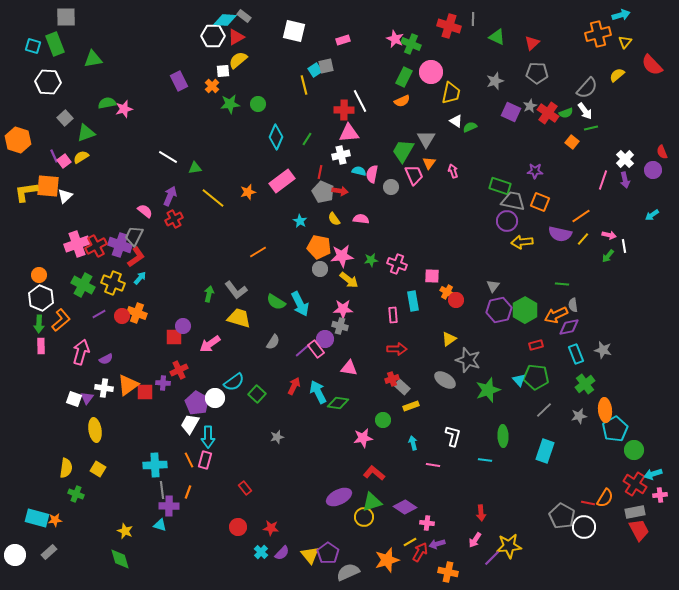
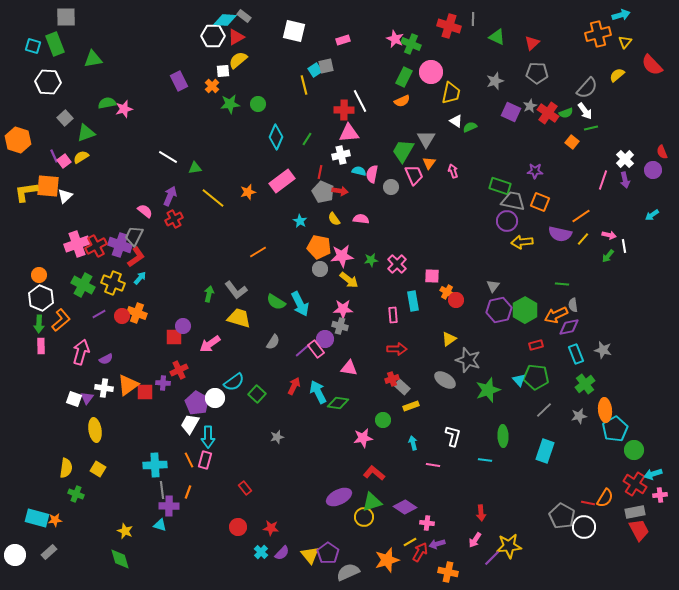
pink cross at (397, 264): rotated 24 degrees clockwise
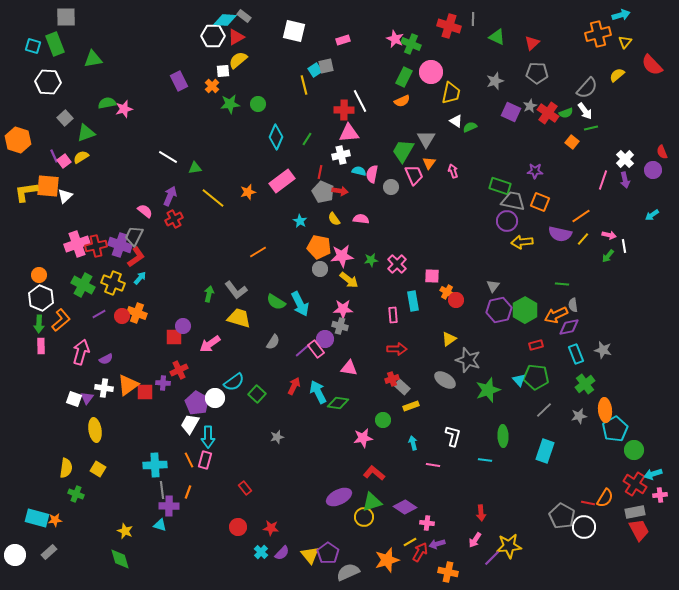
red cross at (96, 246): rotated 15 degrees clockwise
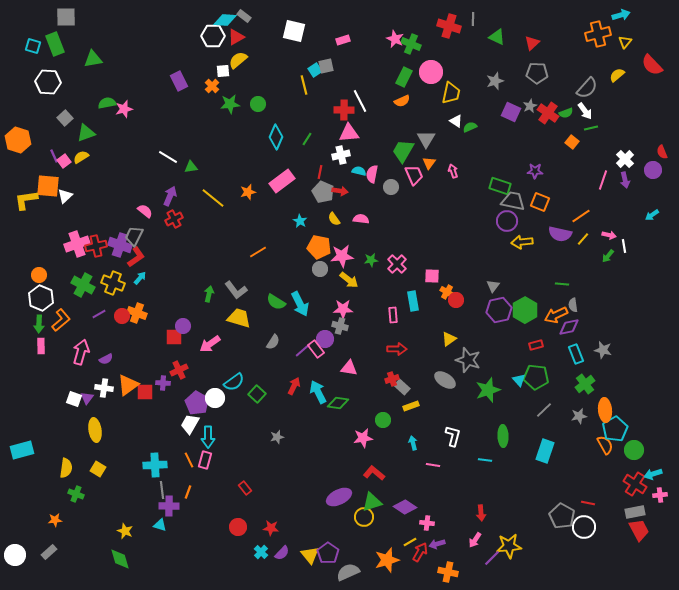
green triangle at (195, 168): moved 4 px left, 1 px up
yellow L-shape at (26, 192): moved 8 px down
orange semicircle at (605, 498): moved 53 px up; rotated 60 degrees counterclockwise
cyan rectangle at (37, 518): moved 15 px left, 68 px up; rotated 30 degrees counterclockwise
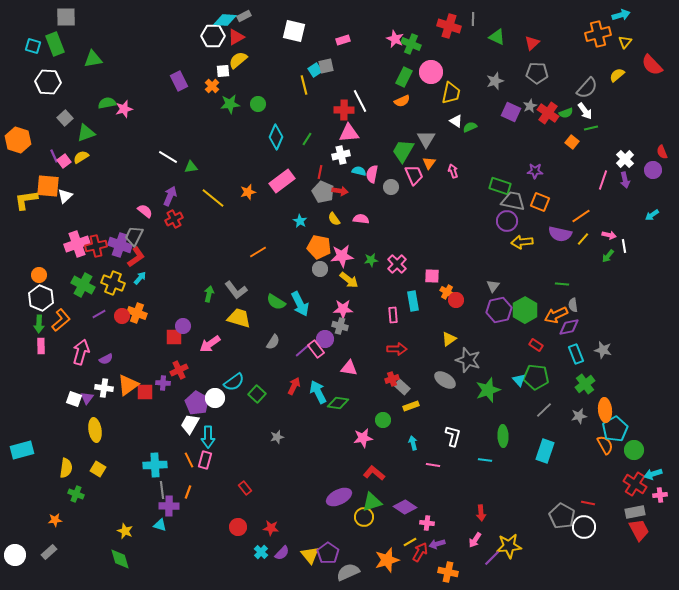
gray rectangle at (244, 16): rotated 64 degrees counterclockwise
red rectangle at (536, 345): rotated 48 degrees clockwise
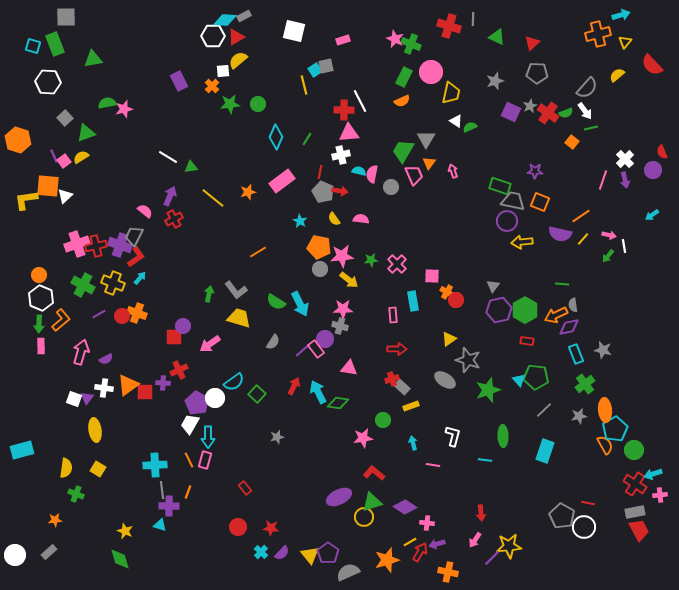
red rectangle at (536, 345): moved 9 px left, 4 px up; rotated 24 degrees counterclockwise
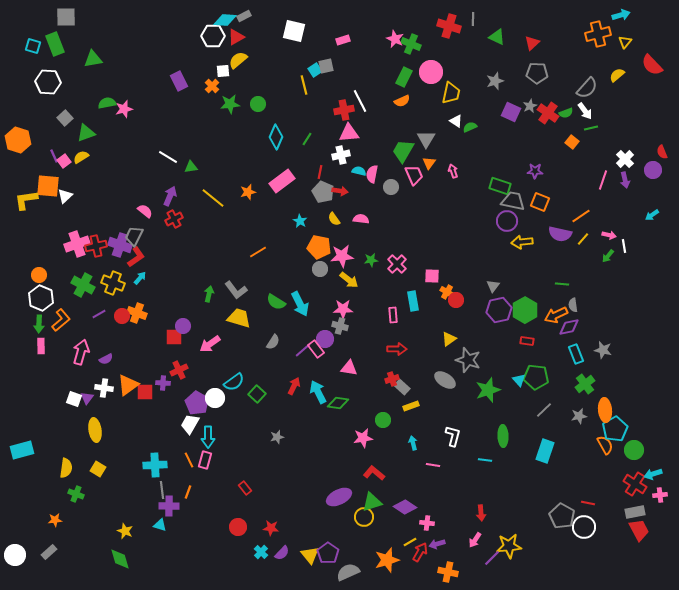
red cross at (344, 110): rotated 12 degrees counterclockwise
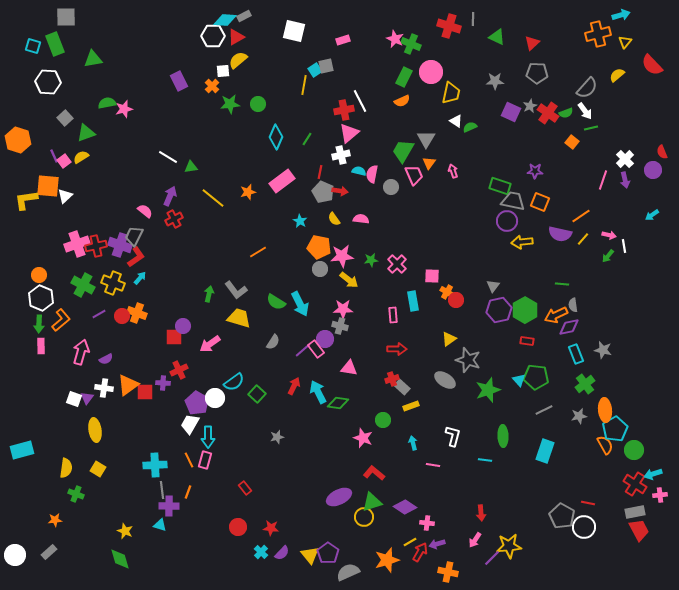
gray star at (495, 81): rotated 18 degrees clockwise
yellow line at (304, 85): rotated 24 degrees clockwise
pink triangle at (349, 133): rotated 35 degrees counterclockwise
gray line at (544, 410): rotated 18 degrees clockwise
pink star at (363, 438): rotated 30 degrees clockwise
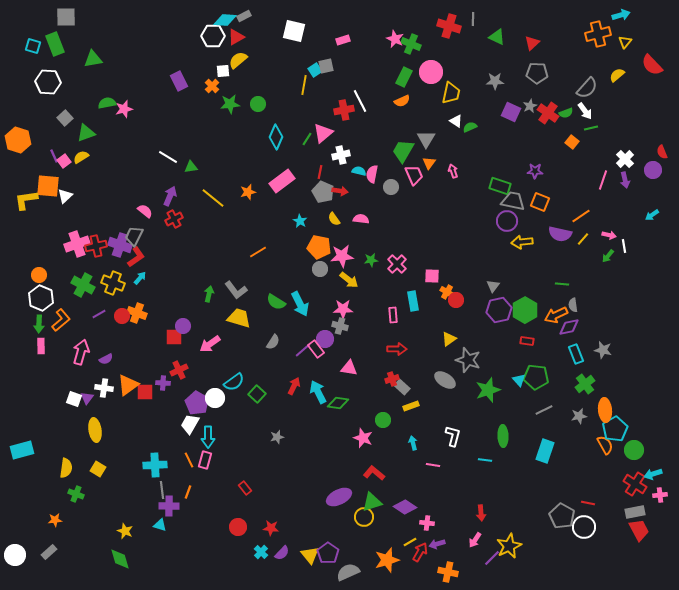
pink triangle at (349, 133): moved 26 px left
yellow star at (509, 546): rotated 20 degrees counterclockwise
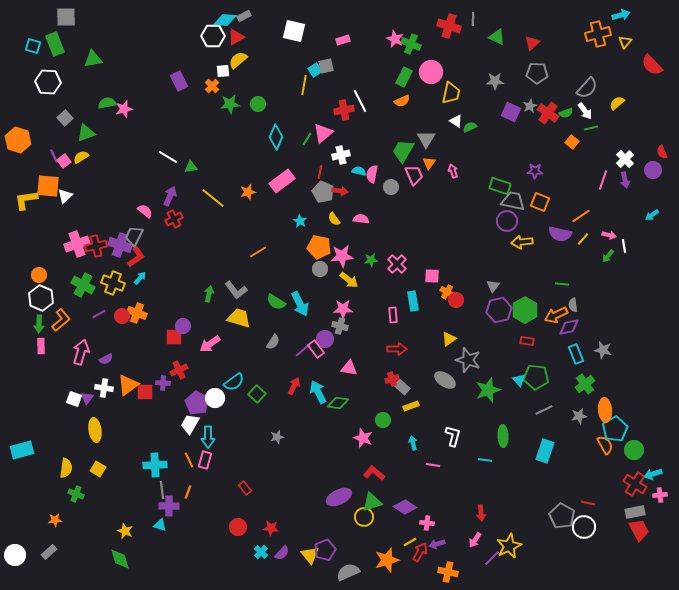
yellow semicircle at (617, 75): moved 28 px down
purple pentagon at (328, 553): moved 3 px left, 3 px up; rotated 15 degrees clockwise
